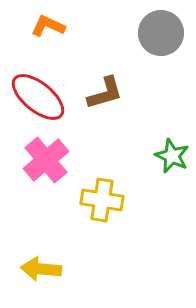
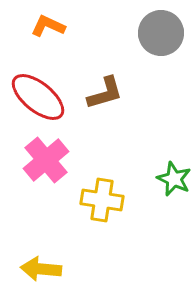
green star: moved 2 px right, 23 px down
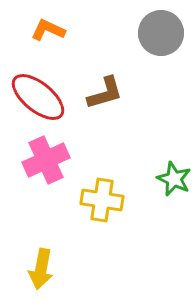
orange L-shape: moved 4 px down
pink cross: rotated 15 degrees clockwise
yellow arrow: rotated 84 degrees counterclockwise
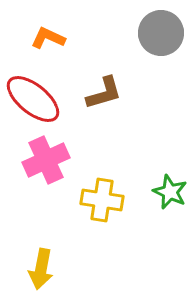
orange L-shape: moved 8 px down
brown L-shape: moved 1 px left
red ellipse: moved 5 px left, 2 px down
green star: moved 4 px left, 13 px down
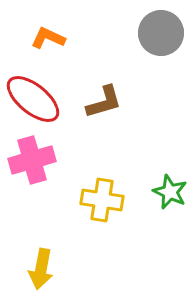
brown L-shape: moved 9 px down
pink cross: moved 14 px left; rotated 9 degrees clockwise
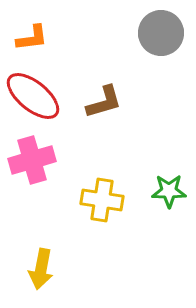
orange L-shape: moved 16 px left; rotated 148 degrees clockwise
red ellipse: moved 3 px up
green star: moved 1 px left, 1 px up; rotated 24 degrees counterclockwise
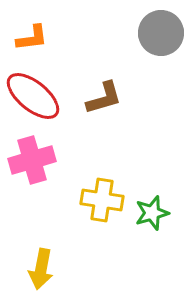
brown L-shape: moved 4 px up
green star: moved 17 px left, 22 px down; rotated 16 degrees counterclockwise
